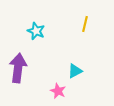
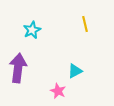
yellow line: rotated 28 degrees counterclockwise
cyan star: moved 4 px left, 1 px up; rotated 24 degrees clockwise
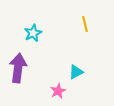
cyan star: moved 1 px right, 3 px down
cyan triangle: moved 1 px right, 1 px down
pink star: rotated 21 degrees clockwise
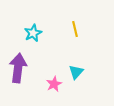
yellow line: moved 10 px left, 5 px down
cyan triangle: rotated 21 degrees counterclockwise
pink star: moved 4 px left, 7 px up
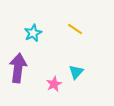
yellow line: rotated 42 degrees counterclockwise
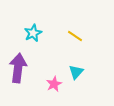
yellow line: moved 7 px down
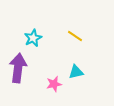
cyan star: moved 5 px down
cyan triangle: rotated 35 degrees clockwise
pink star: rotated 14 degrees clockwise
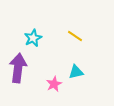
pink star: rotated 14 degrees counterclockwise
